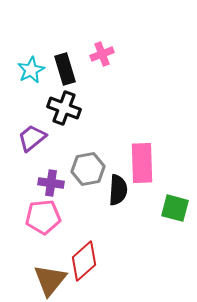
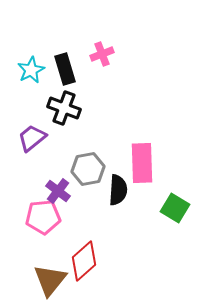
purple cross: moved 7 px right, 8 px down; rotated 30 degrees clockwise
green square: rotated 16 degrees clockwise
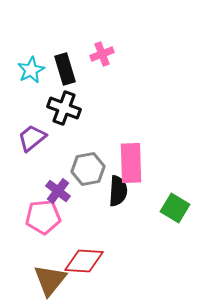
pink rectangle: moved 11 px left
black semicircle: moved 1 px down
red diamond: rotated 45 degrees clockwise
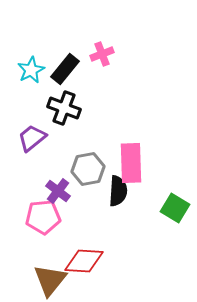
black rectangle: rotated 56 degrees clockwise
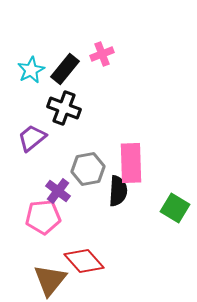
red diamond: rotated 45 degrees clockwise
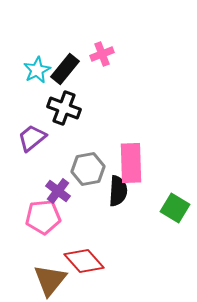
cyan star: moved 6 px right
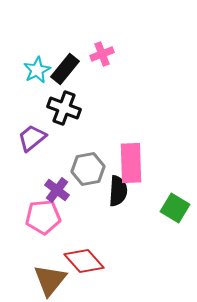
purple cross: moved 1 px left, 1 px up
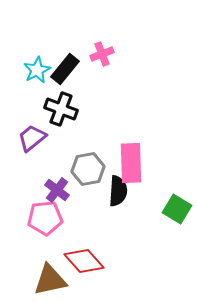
black cross: moved 3 px left, 1 px down
green square: moved 2 px right, 1 px down
pink pentagon: moved 2 px right, 1 px down
brown triangle: rotated 39 degrees clockwise
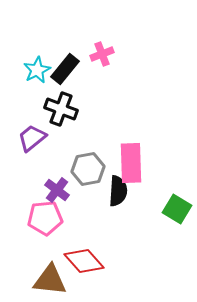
brown triangle: rotated 18 degrees clockwise
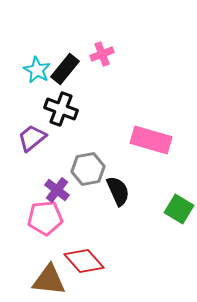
cyan star: rotated 16 degrees counterclockwise
pink rectangle: moved 20 px right, 23 px up; rotated 72 degrees counterclockwise
black semicircle: rotated 28 degrees counterclockwise
green square: moved 2 px right
brown triangle: moved 1 px left
